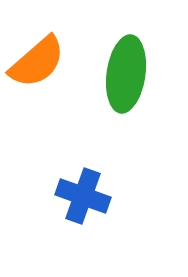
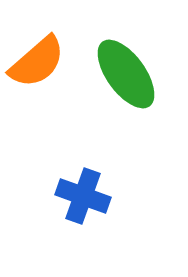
green ellipse: rotated 44 degrees counterclockwise
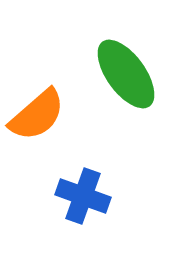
orange semicircle: moved 53 px down
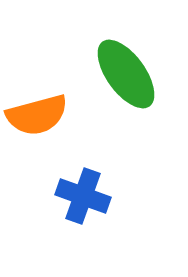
orange semicircle: rotated 26 degrees clockwise
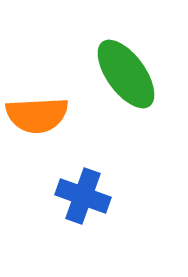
orange semicircle: rotated 12 degrees clockwise
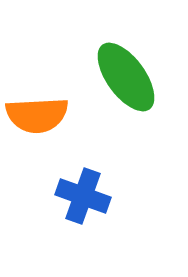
green ellipse: moved 3 px down
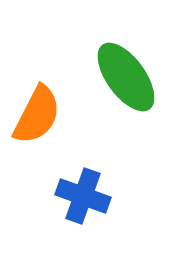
orange semicircle: rotated 60 degrees counterclockwise
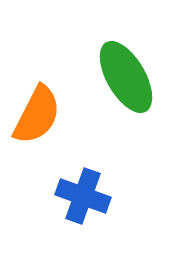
green ellipse: rotated 6 degrees clockwise
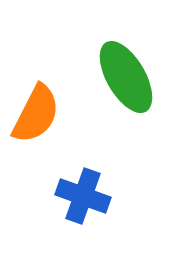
orange semicircle: moved 1 px left, 1 px up
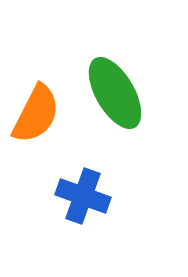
green ellipse: moved 11 px left, 16 px down
